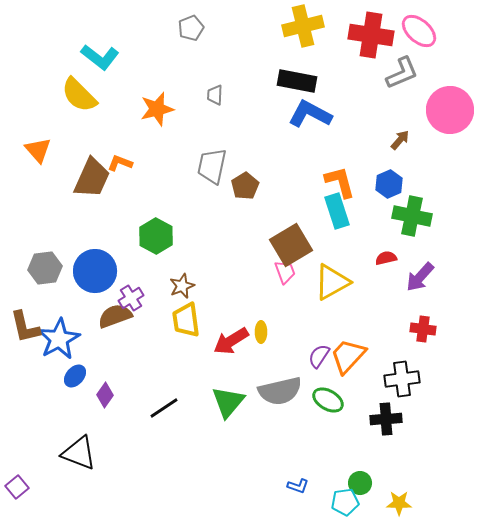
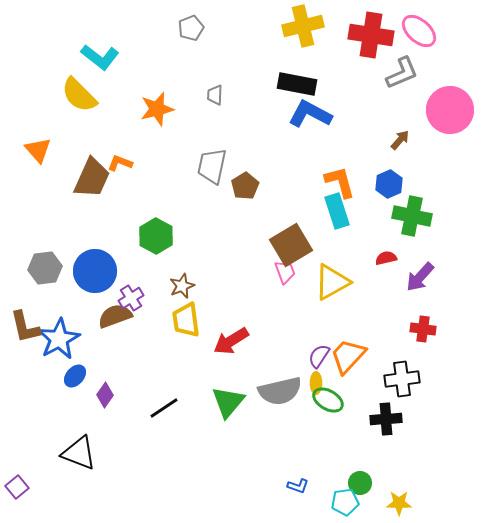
black rectangle at (297, 81): moved 3 px down
yellow ellipse at (261, 332): moved 55 px right, 51 px down
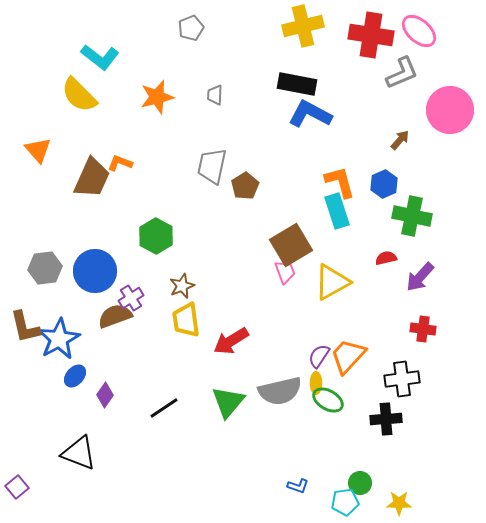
orange star at (157, 109): moved 12 px up
blue hexagon at (389, 184): moved 5 px left
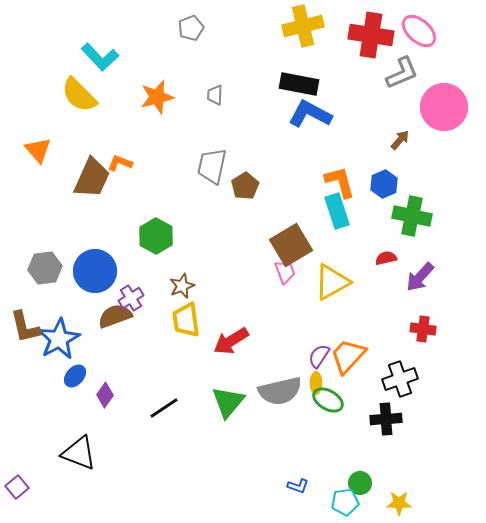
cyan L-shape at (100, 57): rotated 9 degrees clockwise
black rectangle at (297, 84): moved 2 px right
pink circle at (450, 110): moved 6 px left, 3 px up
black cross at (402, 379): moved 2 px left; rotated 12 degrees counterclockwise
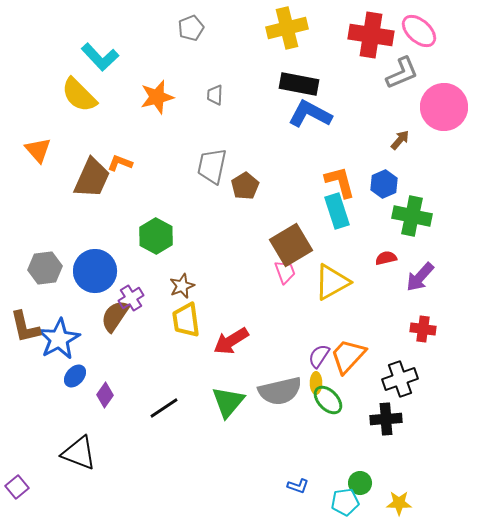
yellow cross at (303, 26): moved 16 px left, 2 px down
brown semicircle at (115, 316): rotated 36 degrees counterclockwise
green ellipse at (328, 400): rotated 16 degrees clockwise
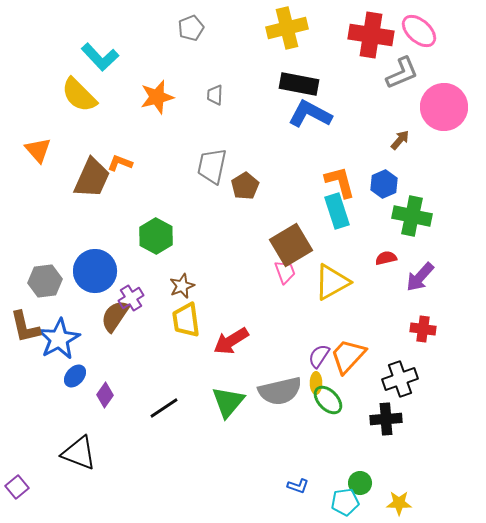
gray hexagon at (45, 268): moved 13 px down
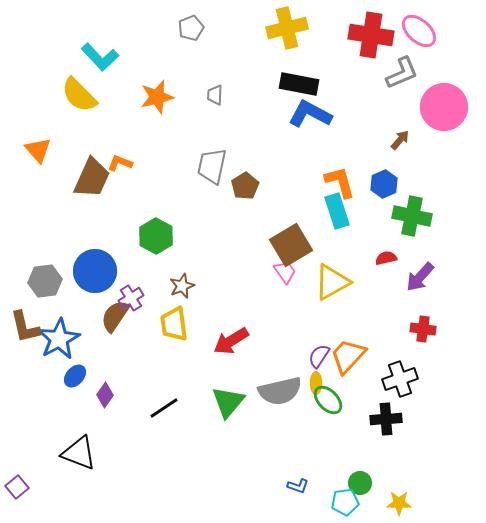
pink trapezoid at (285, 272): rotated 15 degrees counterclockwise
yellow trapezoid at (186, 320): moved 12 px left, 4 px down
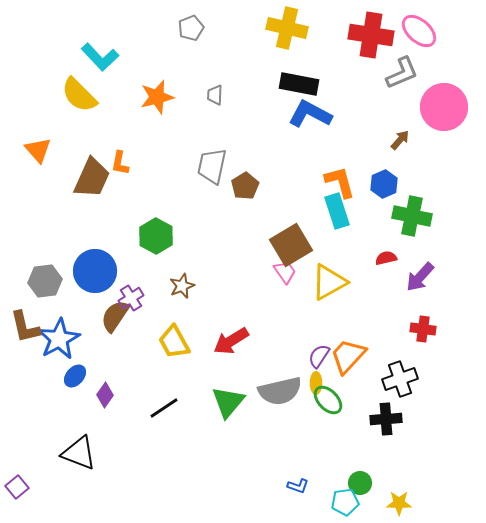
yellow cross at (287, 28): rotated 27 degrees clockwise
orange L-shape at (120, 163): rotated 100 degrees counterclockwise
yellow triangle at (332, 282): moved 3 px left
yellow trapezoid at (174, 324): moved 18 px down; rotated 21 degrees counterclockwise
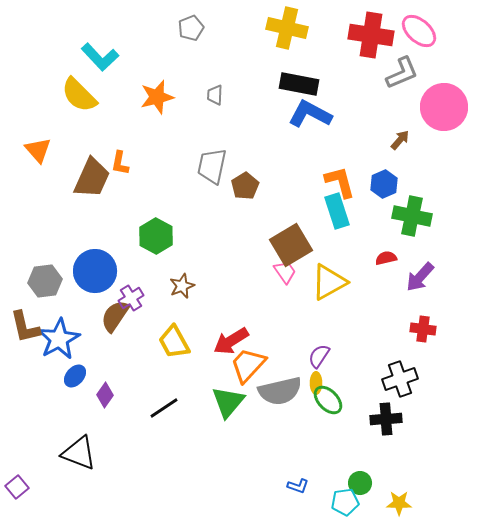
orange trapezoid at (348, 356): moved 100 px left, 9 px down
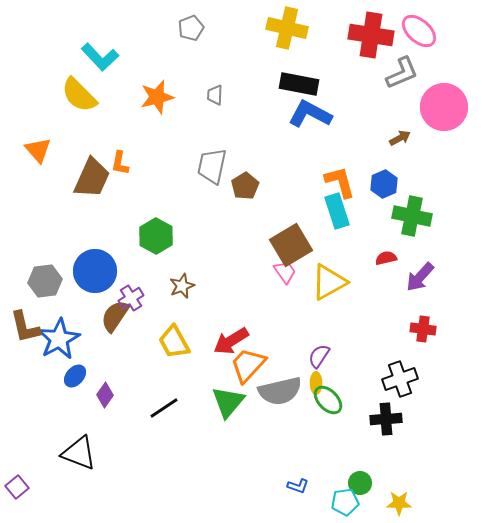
brown arrow at (400, 140): moved 2 px up; rotated 20 degrees clockwise
